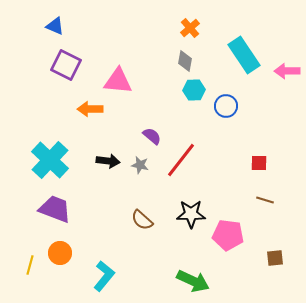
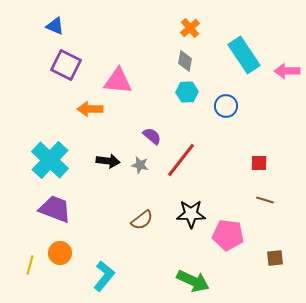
cyan hexagon: moved 7 px left, 2 px down
brown semicircle: rotated 80 degrees counterclockwise
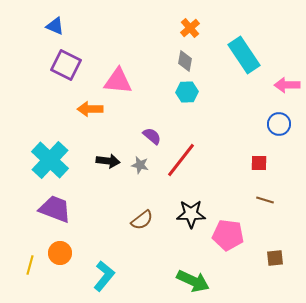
pink arrow: moved 14 px down
blue circle: moved 53 px right, 18 px down
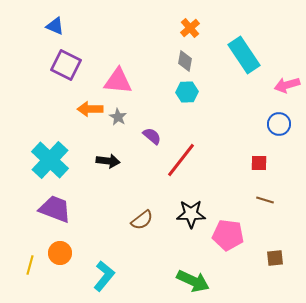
pink arrow: rotated 15 degrees counterclockwise
gray star: moved 22 px left, 48 px up; rotated 18 degrees clockwise
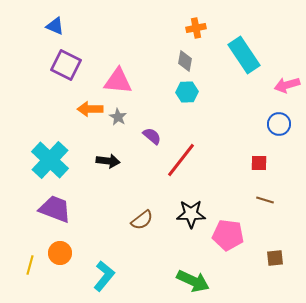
orange cross: moved 6 px right; rotated 30 degrees clockwise
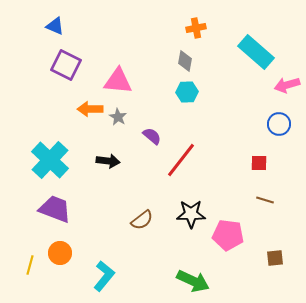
cyan rectangle: moved 12 px right, 3 px up; rotated 15 degrees counterclockwise
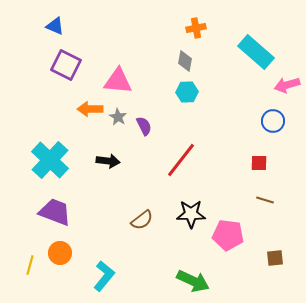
blue circle: moved 6 px left, 3 px up
purple semicircle: moved 8 px left, 10 px up; rotated 24 degrees clockwise
purple trapezoid: moved 3 px down
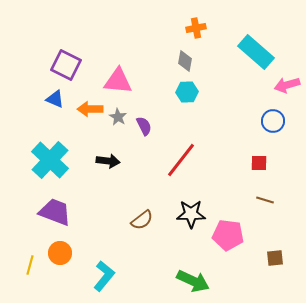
blue triangle: moved 73 px down
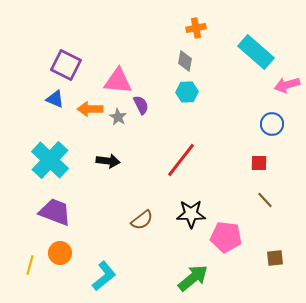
blue circle: moved 1 px left, 3 px down
purple semicircle: moved 3 px left, 21 px up
brown line: rotated 30 degrees clockwise
pink pentagon: moved 2 px left, 2 px down
cyan L-shape: rotated 12 degrees clockwise
green arrow: moved 3 px up; rotated 64 degrees counterclockwise
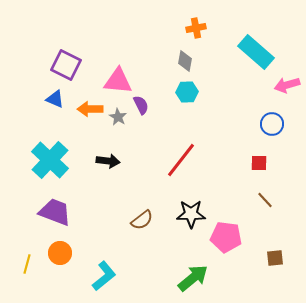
yellow line: moved 3 px left, 1 px up
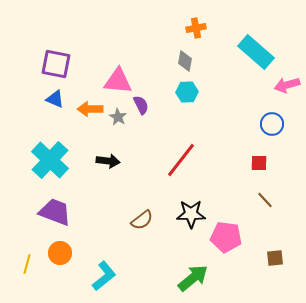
purple square: moved 10 px left, 1 px up; rotated 16 degrees counterclockwise
